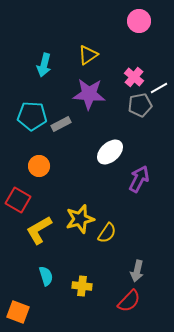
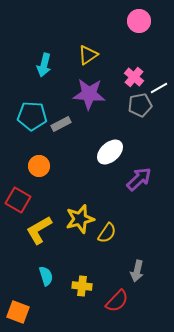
purple arrow: rotated 20 degrees clockwise
red semicircle: moved 12 px left
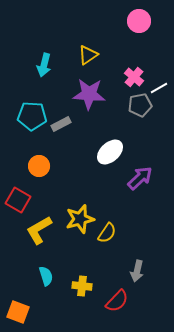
purple arrow: moved 1 px right, 1 px up
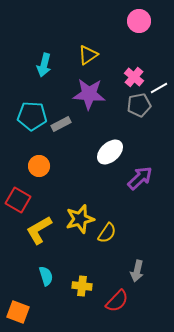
gray pentagon: moved 1 px left
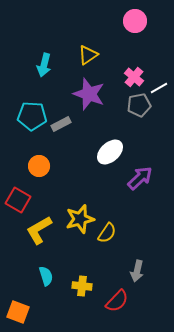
pink circle: moved 4 px left
purple star: rotated 16 degrees clockwise
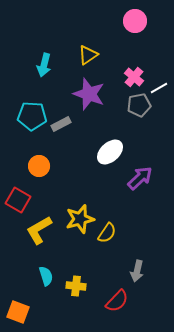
yellow cross: moved 6 px left
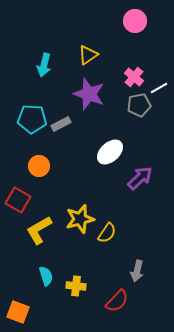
cyan pentagon: moved 3 px down
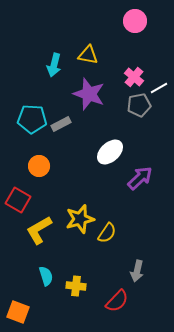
yellow triangle: rotated 45 degrees clockwise
cyan arrow: moved 10 px right
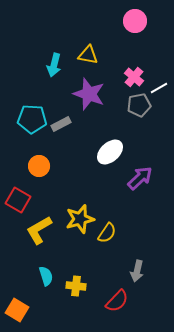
orange square: moved 1 px left, 2 px up; rotated 10 degrees clockwise
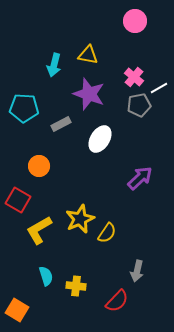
cyan pentagon: moved 8 px left, 11 px up
white ellipse: moved 10 px left, 13 px up; rotated 16 degrees counterclockwise
yellow star: rotated 8 degrees counterclockwise
